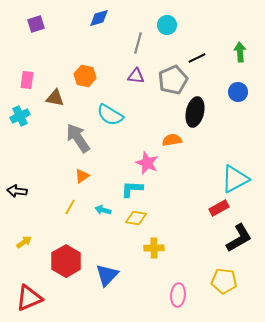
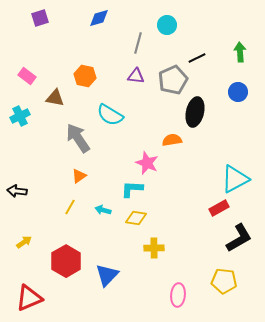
purple square: moved 4 px right, 6 px up
pink rectangle: moved 4 px up; rotated 60 degrees counterclockwise
orange triangle: moved 3 px left
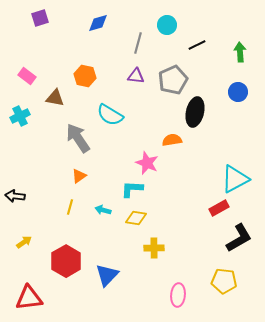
blue diamond: moved 1 px left, 5 px down
black line: moved 13 px up
black arrow: moved 2 px left, 5 px down
yellow line: rotated 14 degrees counterclockwise
red triangle: rotated 16 degrees clockwise
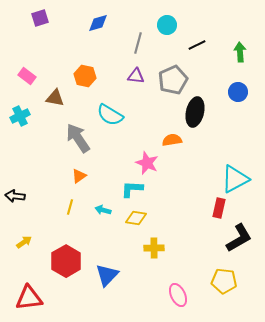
red rectangle: rotated 48 degrees counterclockwise
pink ellipse: rotated 30 degrees counterclockwise
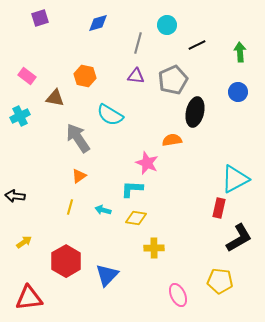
yellow pentagon: moved 4 px left
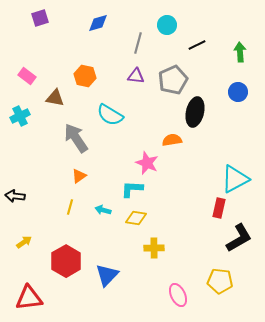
gray arrow: moved 2 px left
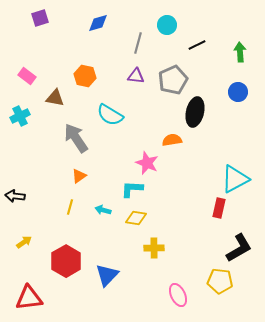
black L-shape: moved 10 px down
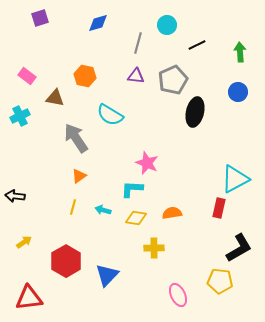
orange semicircle: moved 73 px down
yellow line: moved 3 px right
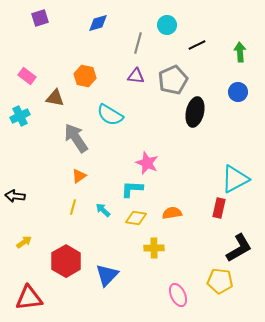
cyan arrow: rotated 28 degrees clockwise
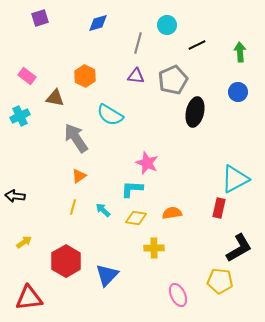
orange hexagon: rotated 15 degrees clockwise
